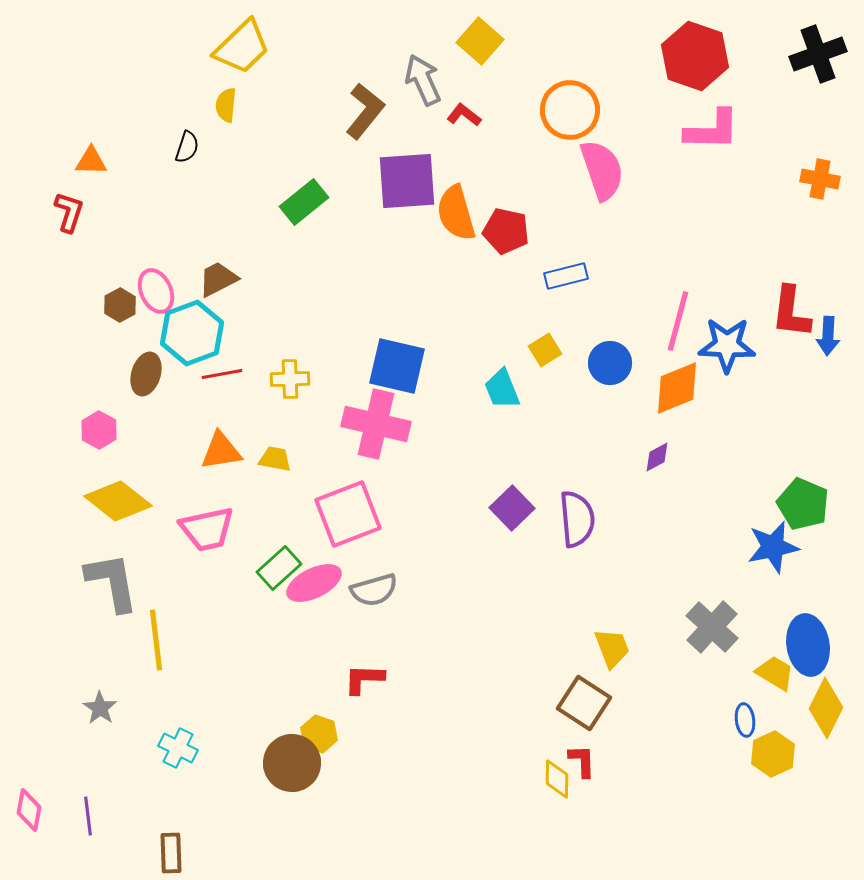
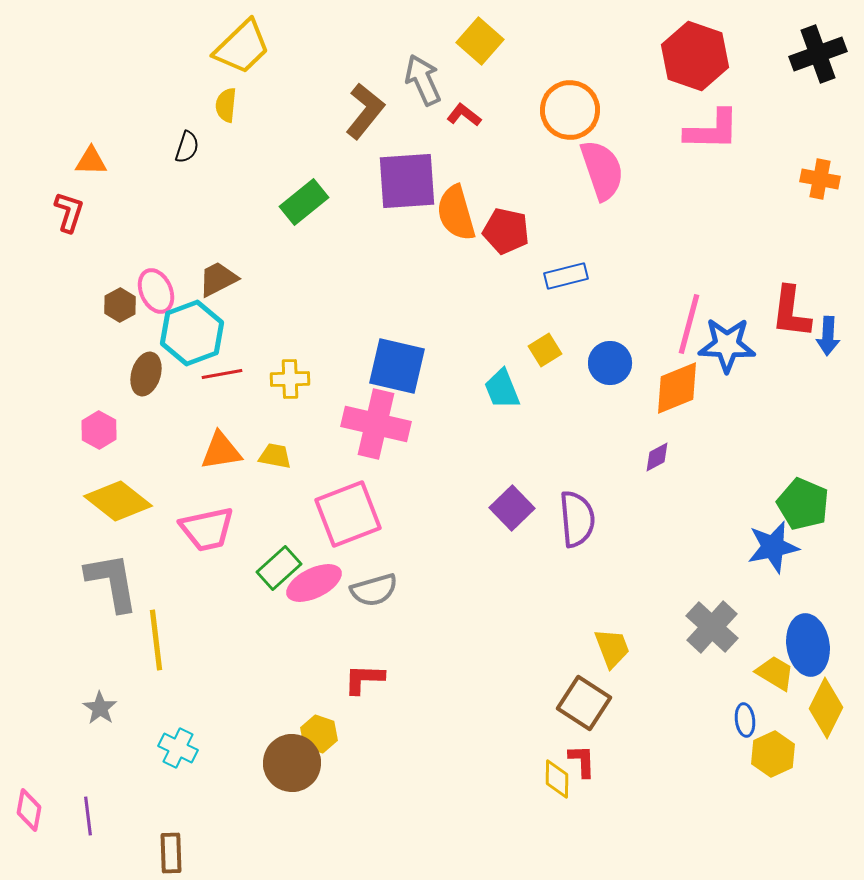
pink line at (678, 321): moved 11 px right, 3 px down
yellow trapezoid at (275, 459): moved 3 px up
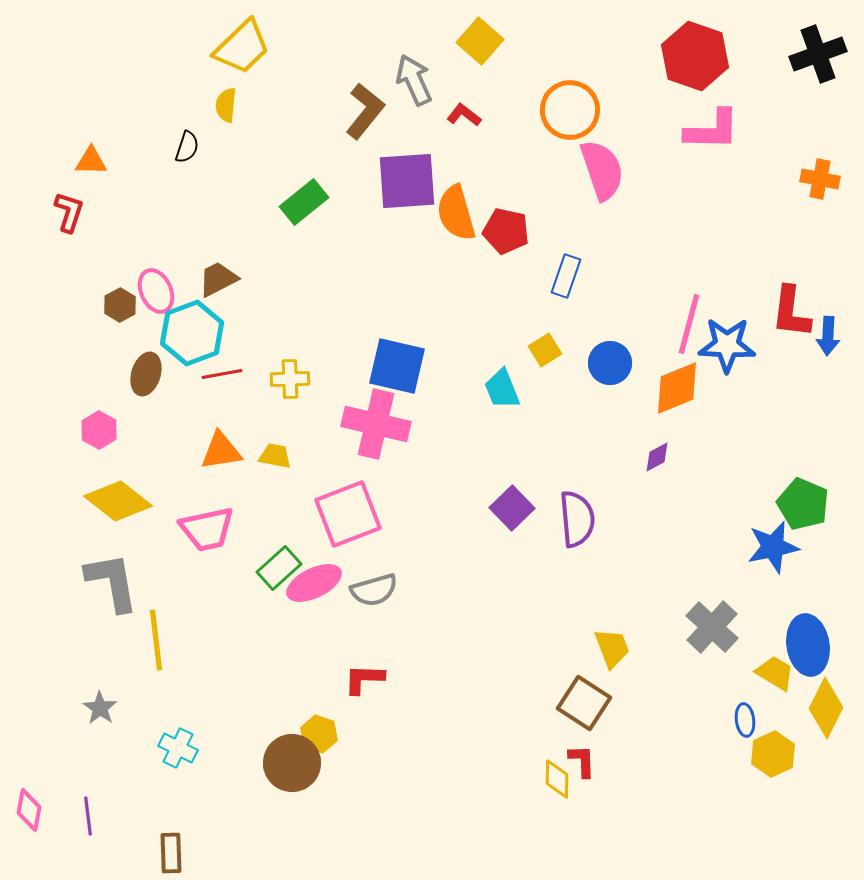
gray arrow at (423, 80): moved 9 px left
blue rectangle at (566, 276): rotated 57 degrees counterclockwise
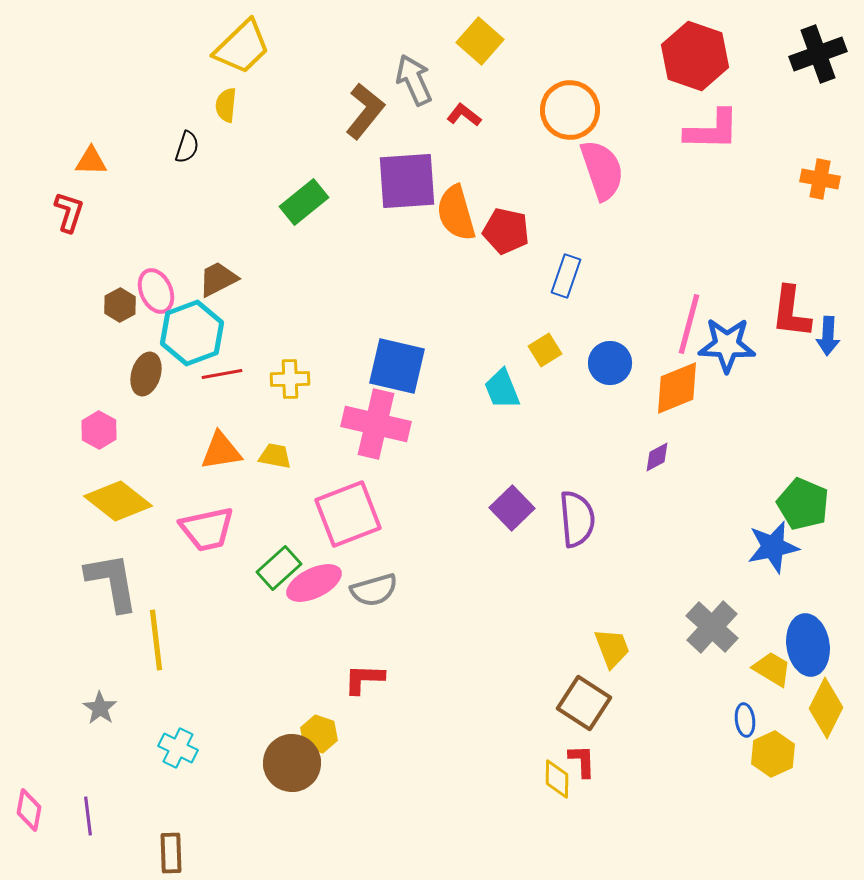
yellow trapezoid at (775, 673): moved 3 px left, 4 px up
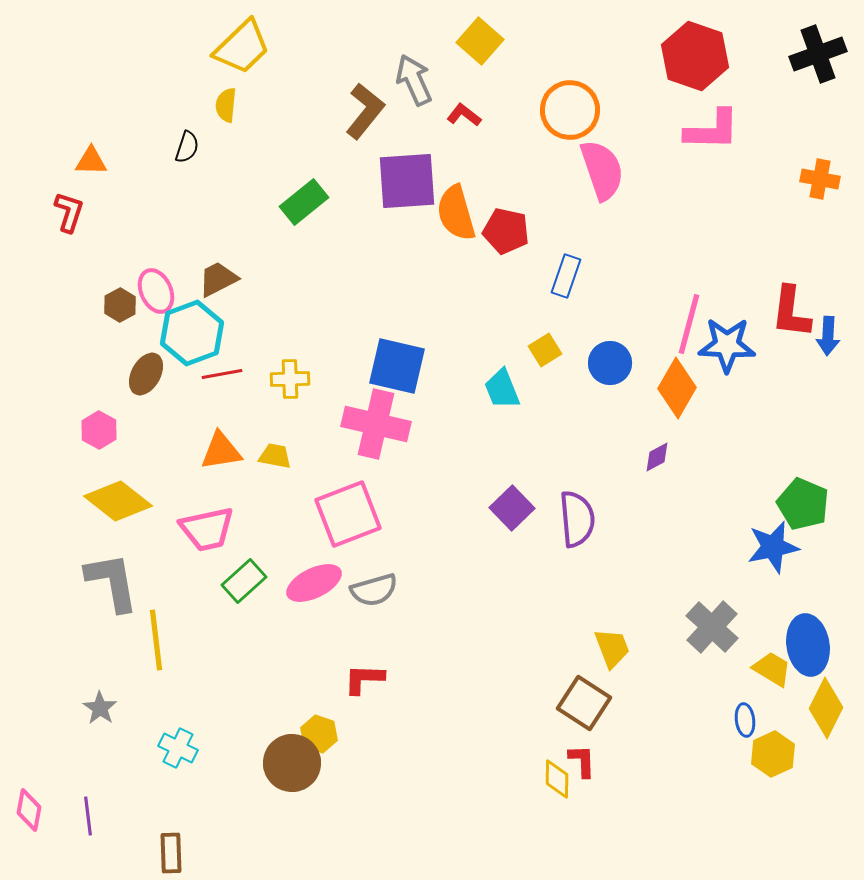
brown ellipse at (146, 374): rotated 12 degrees clockwise
orange diamond at (677, 388): rotated 38 degrees counterclockwise
green rectangle at (279, 568): moved 35 px left, 13 px down
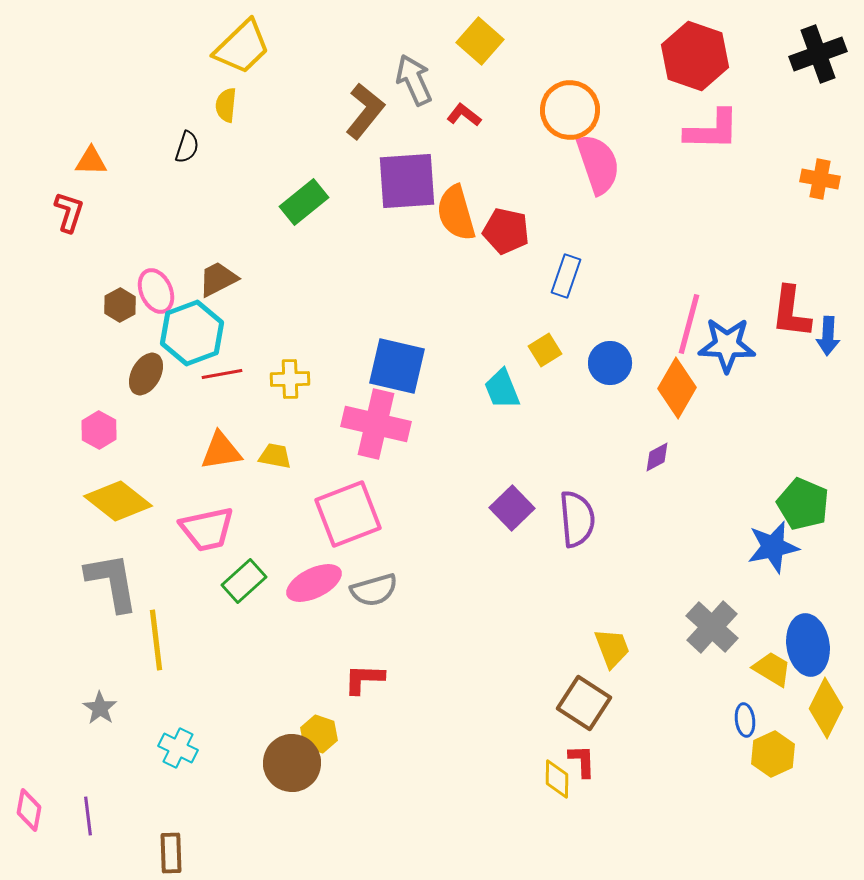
pink semicircle at (602, 170): moved 4 px left, 6 px up
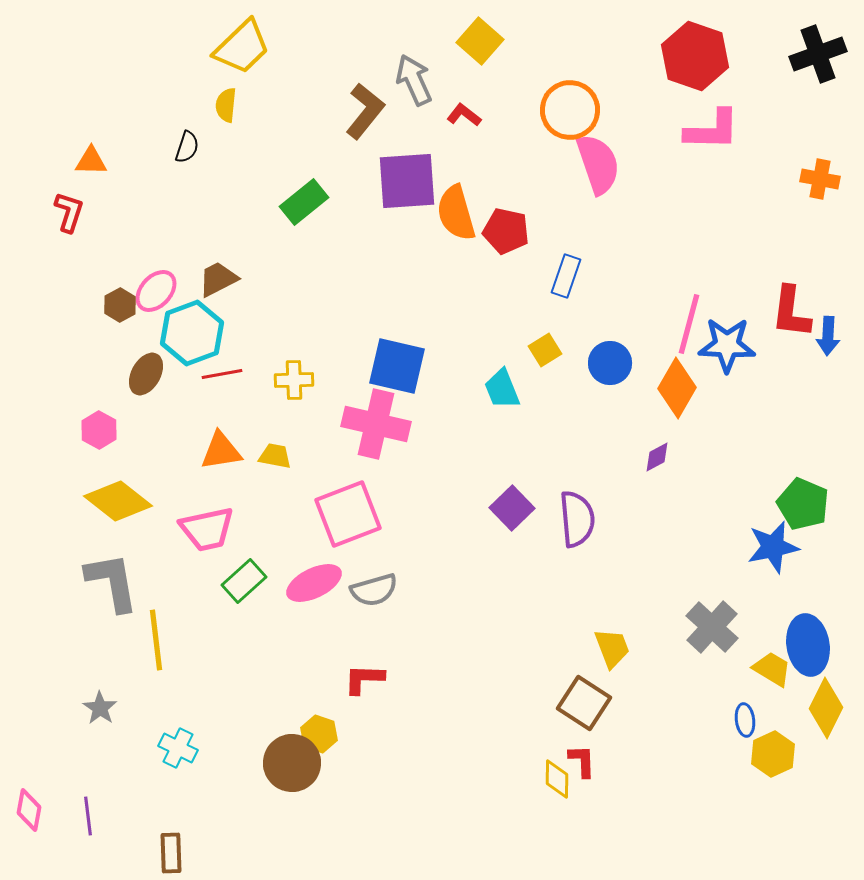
pink ellipse at (156, 291): rotated 66 degrees clockwise
yellow cross at (290, 379): moved 4 px right, 1 px down
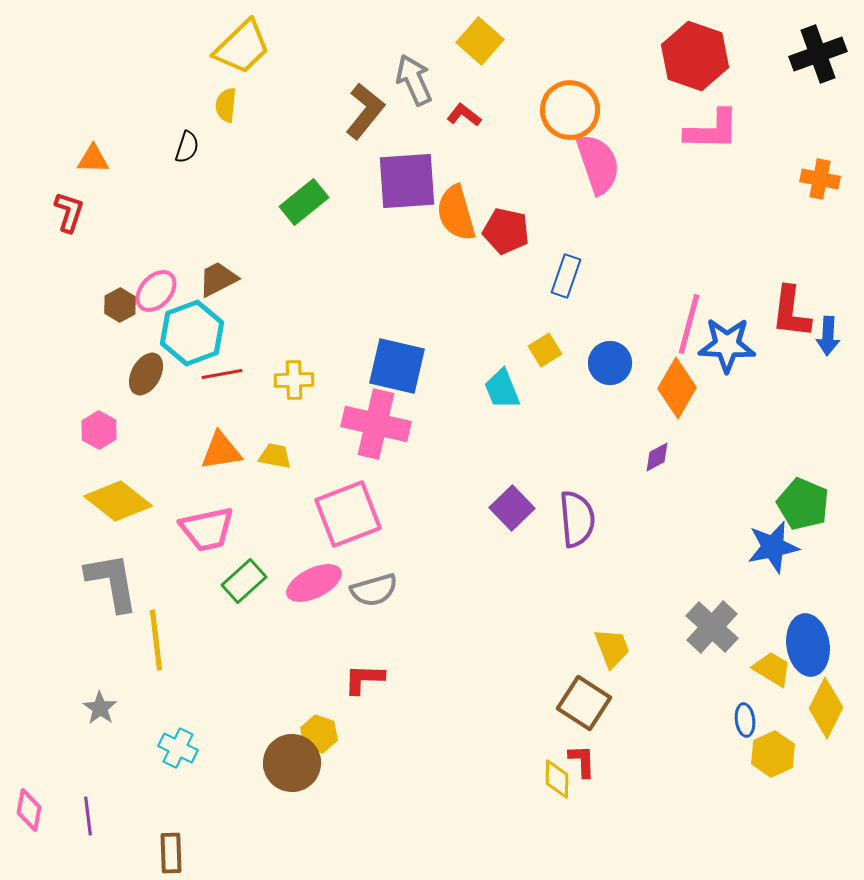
orange triangle at (91, 161): moved 2 px right, 2 px up
